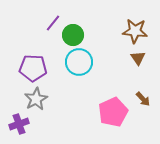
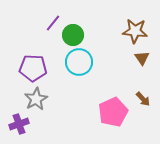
brown triangle: moved 4 px right
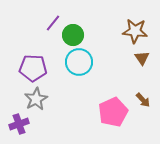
brown arrow: moved 1 px down
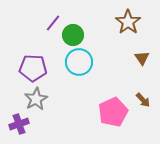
brown star: moved 7 px left, 9 px up; rotated 30 degrees clockwise
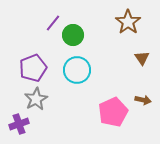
cyan circle: moved 2 px left, 8 px down
purple pentagon: rotated 24 degrees counterclockwise
brown arrow: rotated 35 degrees counterclockwise
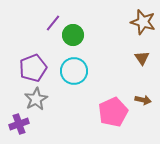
brown star: moved 15 px right; rotated 20 degrees counterclockwise
cyan circle: moved 3 px left, 1 px down
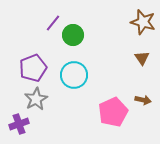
cyan circle: moved 4 px down
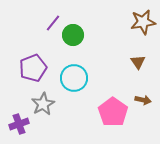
brown star: rotated 25 degrees counterclockwise
brown triangle: moved 4 px left, 4 px down
cyan circle: moved 3 px down
gray star: moved 7 px right, 5 px down
pink pentagon: rotated 12 degrees counterclockwise
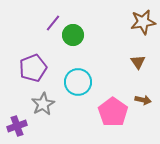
cyan circle: moved 4 px right, 4 px down
purple cross: moved 2 px left, 2 px down
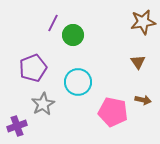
purple line: rotated 12 degrees counterclockwise
pink pentagon: rotated 24 degrees counterclockwise
